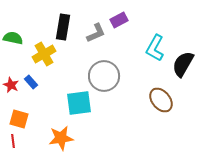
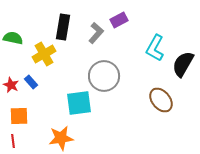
gray L-shape: rotated 25 degrees counterclockwise
orange square: moved 3 px up; rotated 18 degrees counterclockwise
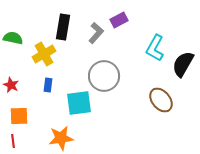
blue rectangle: moved 17 px right, 3 px down; rotated 48 degrees clockwise
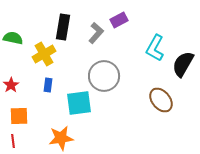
red star: rotated 14 degrees clockwise
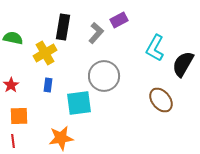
yellow cross: moved 1 px right, 1 px up
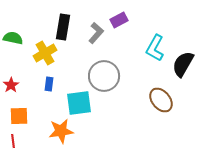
blue rectangle: moved 1 px right, 1 px up
orange star: moved 7 px up
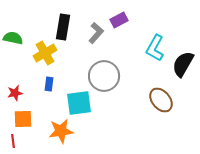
red star: moved 4 px right, 8 px down; rotated 21 degrees clockwise
orange square: moved 4 px right, 3 px down
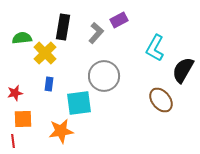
green semicircle: moved 9 px right; rotated 18 degrees counterclockwise
yellow cross: rotated 15 degrees counterclockwise
black semicircle: moved 6 px down
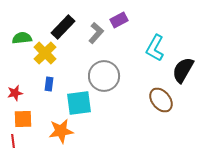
black rectangle: rotated 35 degrees clockwise
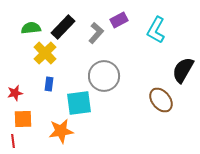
green semicircle: moved 9 px right, 10 px up
cyan L-shape: moved 1 px right, 18 px up
